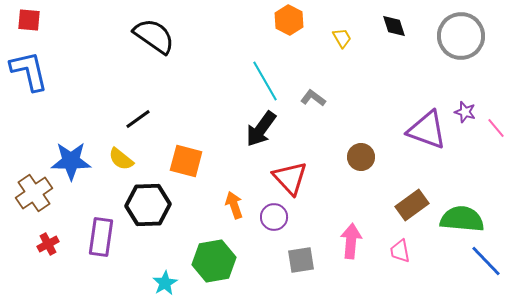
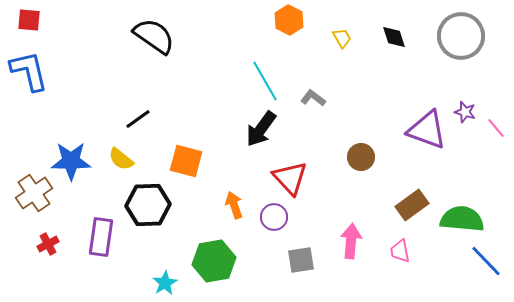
black diamond: moved 11 px down
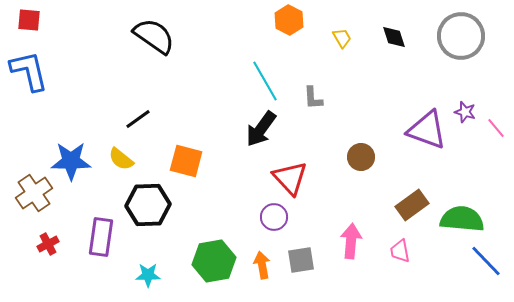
gray L-shape: rotated 130 degrees counterclockwise
orange arrow: moved 28 px right, 60 px down; rotated 8 degrees clockwise
cyan star: moved 17 px left, 8 px up; rotated 30 degrees clockwise
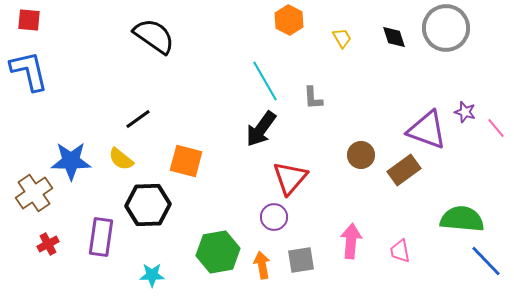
gray circle: moved 15 px left, 8 px up
brown circle: moved 2 px up
red triangle: rotated 24 degrees clockwise
brown rectangle: moved 8 px left, 35 px up
green hexagon: moved 4 px right, 9 px up
cyan star: moved 4 px right
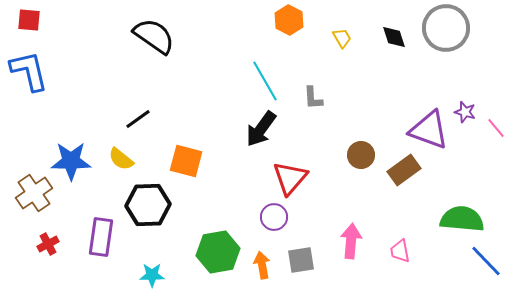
purple triangle: moved 2 px right
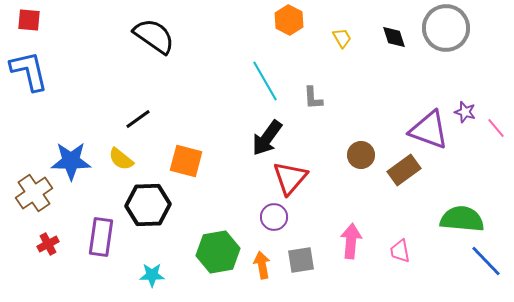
black arrow: moved 6 px right, 9 px down
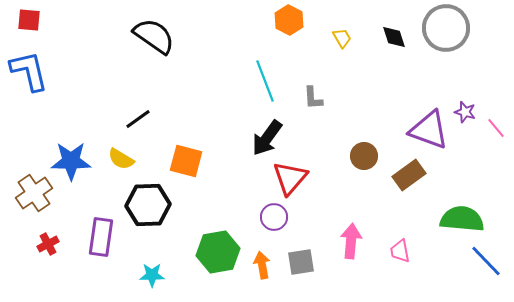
cyan line: rotated 9 degrees clockwise
brown circle: moved 3 px right, 1 px down
yellow semicircle: rotated 8 degrees counterclockwise
brown rectangle: moved 5 px right, 5 px down
gray square: moved 2 px down
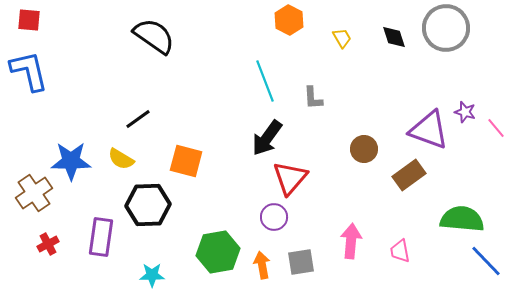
brown circle: moved 7 px up
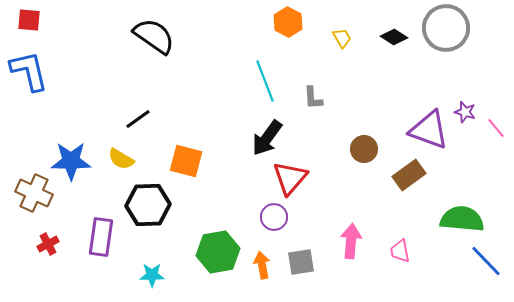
orange hexagon: moved 1 px left, 2 px down
black diamond: rotated 40 degrees counterclockwise
brown cross: rotated 30 degrees counterclockwise
